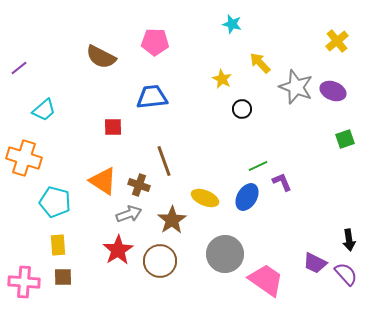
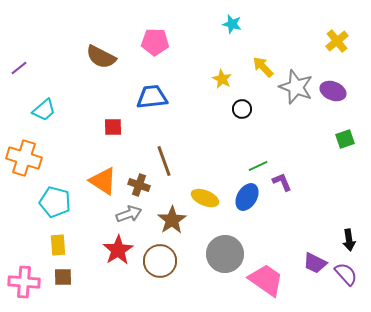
yellow arrow: moved 3 px right, 4 px down
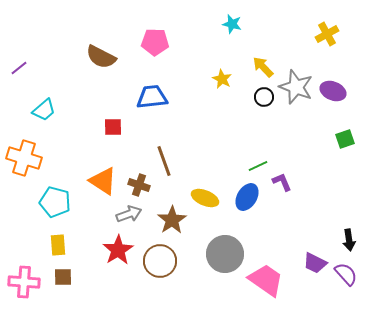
yellow cross: moved 10 px left, 7 px up; rotated 10 degrees clockwise
black circle: moved 22 px right, 12 px up
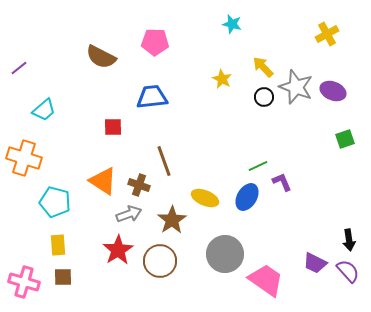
purple semicircle: moved 2 px right, 3 px up
pink cross: rotated 12 degrees clockwise
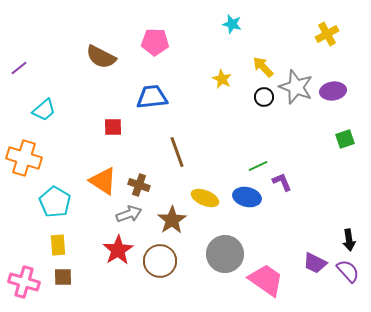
purple ellipse: rotated 30 degrees counterclockwise
brown line: moved 13 px right, 9 px up
blue ellipse: rotated 72 degrees clockwise
cyan pentagon: rotated 16 degrees clockwise
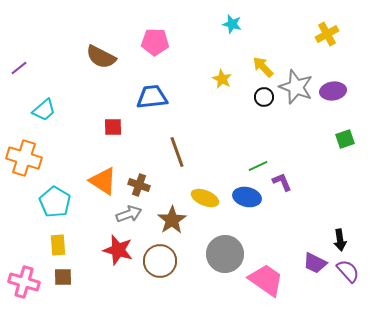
black arrow: moved 9 px left
red star: rotated 24 degrees counterclockwise
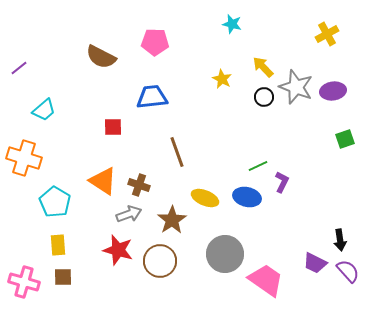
purple L-shape: rotated 50 degrees clockwise
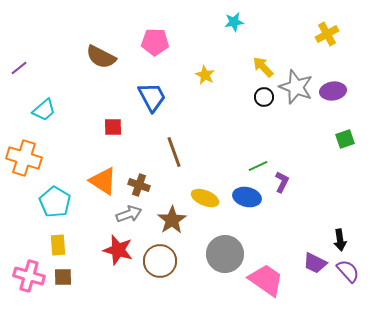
cyan star: moved 2 px right, 2 px up; rotated 24 degrees counterclockwise
yellow star: moved 17 px left, 4 px up
blue trapezoid: rotated 68 degrees clockwise
brown line: moved 3 px left
pink cross: moved 5 px right, 6 px up
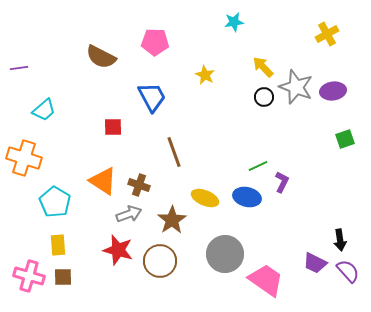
purple line: rotated 30 degrees clockwise
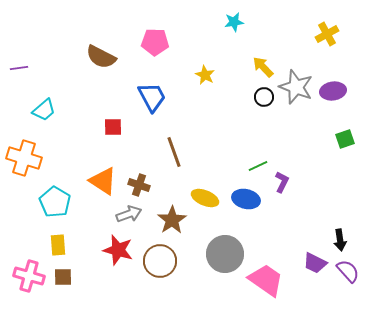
blue ellipse: moved 1 px left, 2 px down
